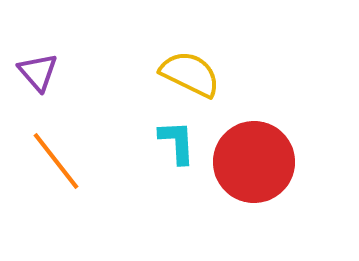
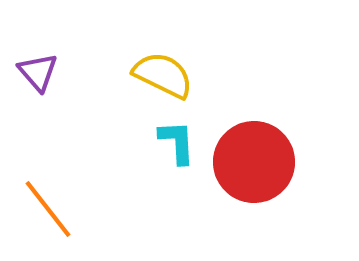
yellow semicircle: moved 27 px left, 1 px down
orange line: moved 8 px left, 48 px down
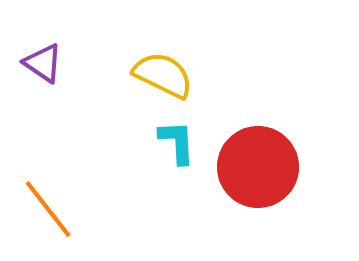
purple triangle: moved 5 px right, 9 px up; rotated 15 degrees counterclockwise
red circle: moved 4 px right, 5 px down
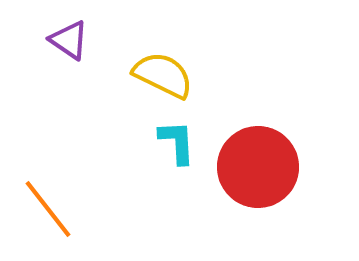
purple triangle: moved 26 px right, 23 px up
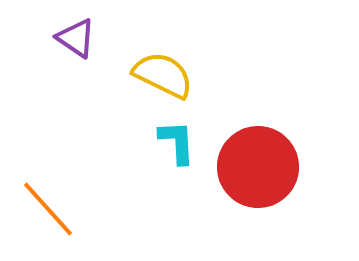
purple triangle: moved 7 px right, 2 px up
orange line: rotated 4 degrees counterclockwise
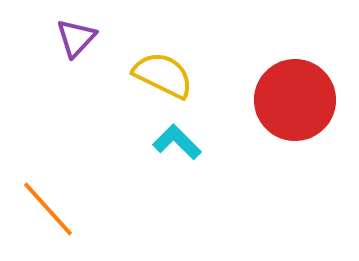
purple triangle: rotated 39 degrees clockwise
cyan L-shape: rotated 42 degrees counterclockwise
red circle: moved 37 px right, 67 px up
